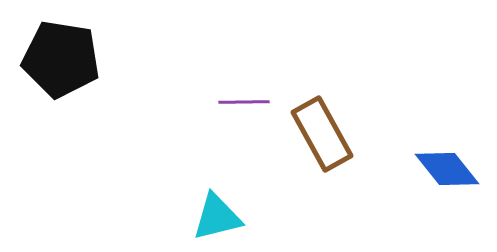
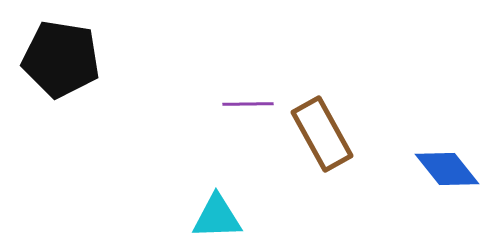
purple line: moved 4 px right, 2 px down
cyan triangle: rotated 12 degrees clockwise
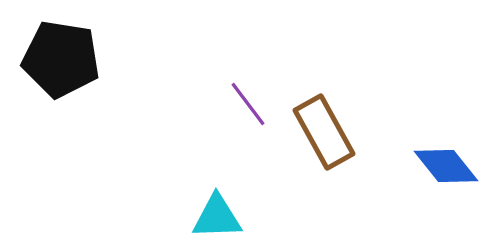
purple line: rotated 54 degrees clockwise
brown rectangle: moved 2 px right, 2 px up
blue diamond: moved 1 px left, 3 px up
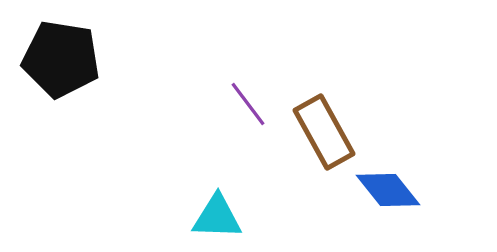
blue diamond: moved 58 px left, 24 px down
cyan triangle: rotated 4 degrees clockwise
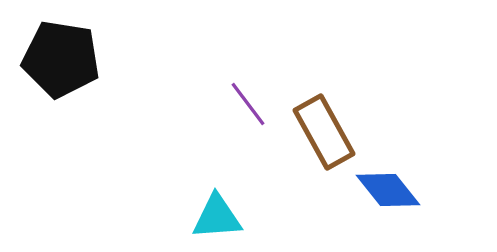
cyan triangle: rotated 6 degrees counterclockwise
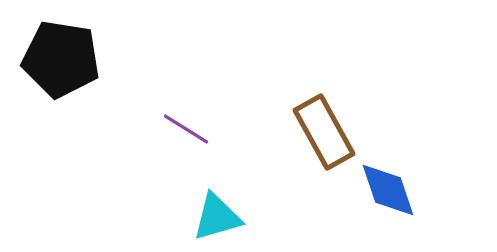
purple line: moved 62 px left, 25 px down; rotated 21 degrees counterclockwise
blue diamond: rotated 20 degrees clockwise
cyan triangle: rotated 12 degrees counterclockwise
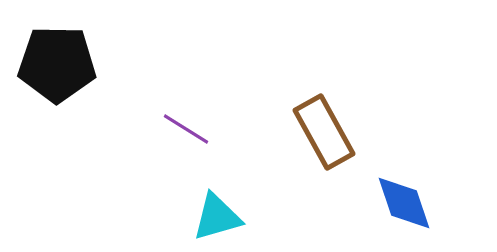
black pentagon: moved 4 px left, 5 px down; rotated 8 degrees counterclockwise
blue diamond: moved 16 px right, 13 px down
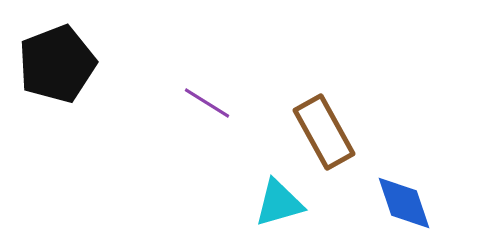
black pentagon: rotated 22 degrees counterclockwise
purple line: moved 21 px right, 26 px up
cyan triangle: moved 62 px right, 14 px up
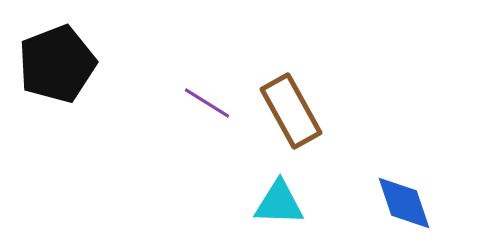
brown rectangle: moved 33 px left, 21 px up
cyan triangle: rotated 18 degrees clockwise
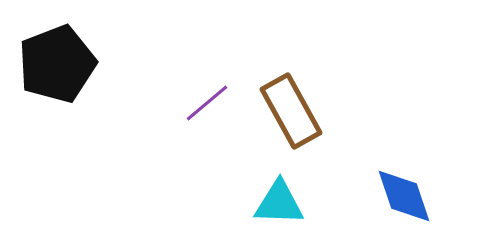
purple line: rotated 72 degrees counterclockwise
blue diamond: moved 7 px up
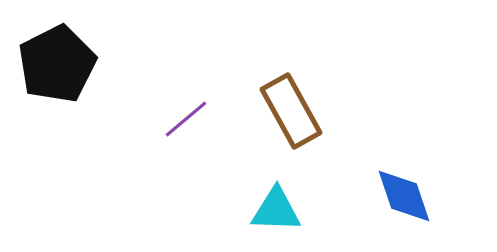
black pentagon: rotated 6 degrees counterclockwise
purple line: moved 21 px left, 16 px down
cyan triangle: moved 3 px left, 7 px down
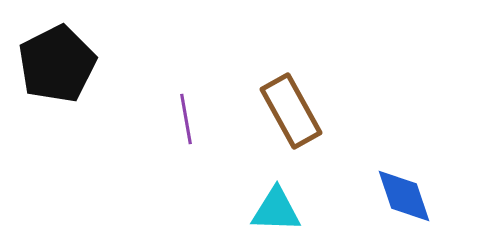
purple line: rotated 60 degrees counterclockwise
